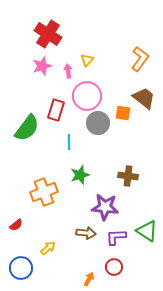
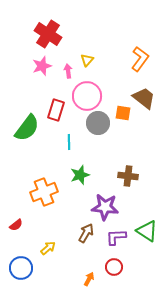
brown arrow: rotated 66 degrees counterclockwise
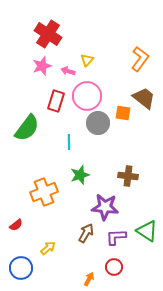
pink arrow: rotated 64 degrees counterclockwise
red rectangle: moved 9 px up
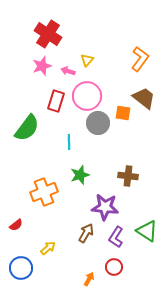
purple L-shape: rotated 55 degrees counterclockwise
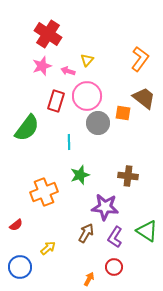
purple L-shape: moved 1 px left
blue circle: moved 1 px left, 1 px up
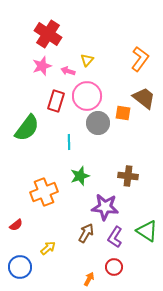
green star: moved 1 px down
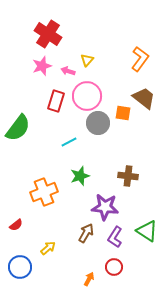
green semicircle: moved 9 px left
cyan line: rotated 63 degrees clockwise
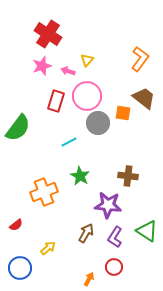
green star: rotated 24 degrees counterclockwise
purple star: moved 3 px right, 2 px up
blue circle: moved 1 px down
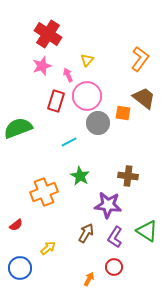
pink arrow: moved 4 px down; rotated 48 degrees clockwise
green semicircle: rotated 148 degrees counterclockwise
